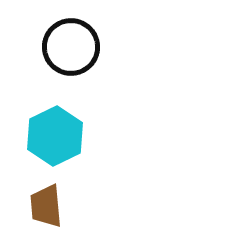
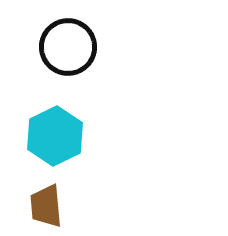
black circle: moved 3 px left
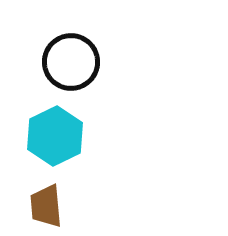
black circle: moved 3 px right, 15 px down
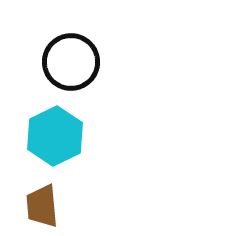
brown trapezoid: moved 4 px left
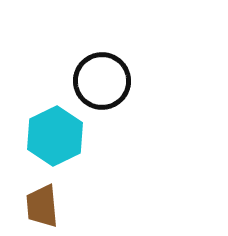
black circle: moved 31 px right, 19 px down
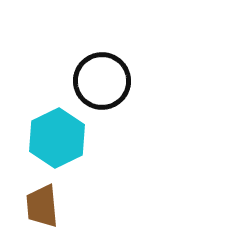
cyan hexagon: moved 2 px right, 2 px down
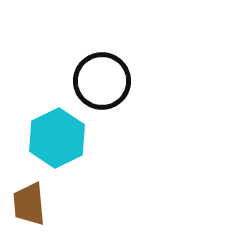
brown trapezoid: moved 13 px left, 2 px up
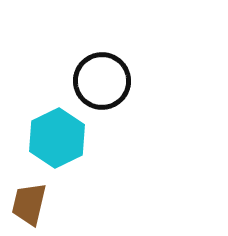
brown trapezoid: rotated 18 degrees clockwise
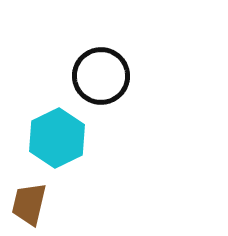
black circle: moved 1 px left, 5 px up
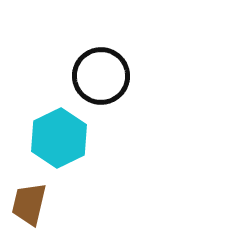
cyan hexagon: moved 2 px right
